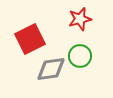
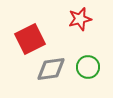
green circle: moved 8 px right, 11 px down
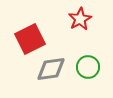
red star: rotated 15 degrees counterclockwise
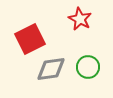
red star: rotated 15 degrees counterclockwise
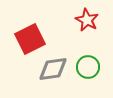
red star: moved 7 px right, 1 px down
gray diamond: moved 2 px right
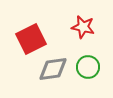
red star: moved 4 px left, 7 px down; rotated 15 degrees counterclockwise
red square: moved 1 px right
